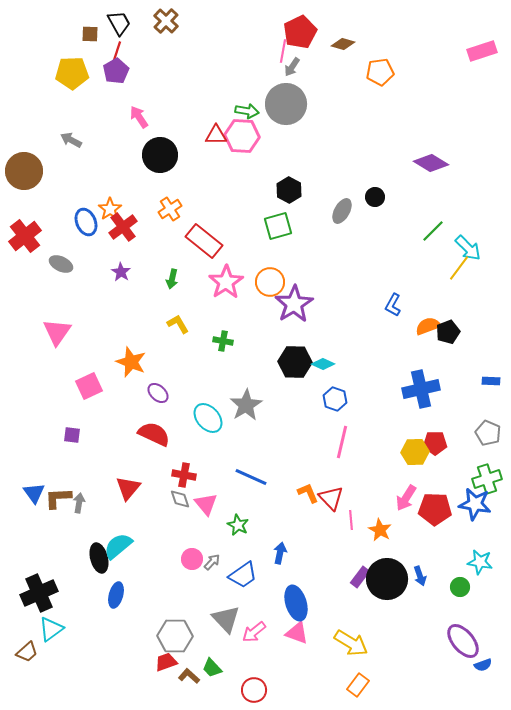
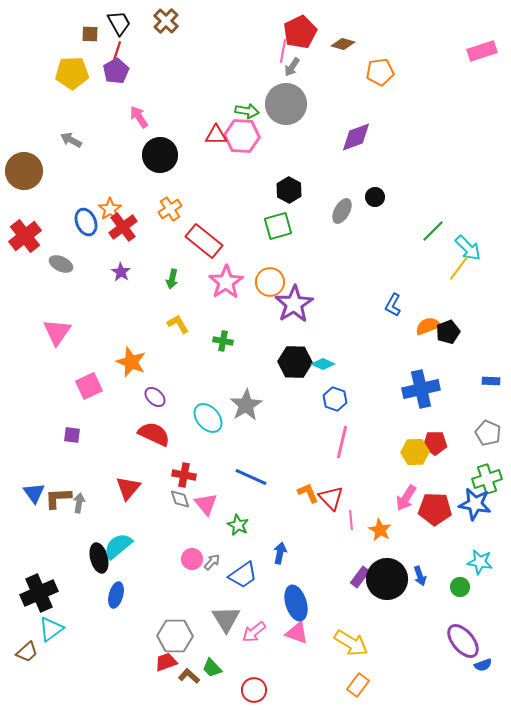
purple diamond at (431, 163): moved 75 px left, 26 px up; rotated 52 degrees counterclockwise
purple ellipse at (158, 393): moved 3 px left, 4 px down
gray triangle at (226, 619): rotated 12 degrees clockwise
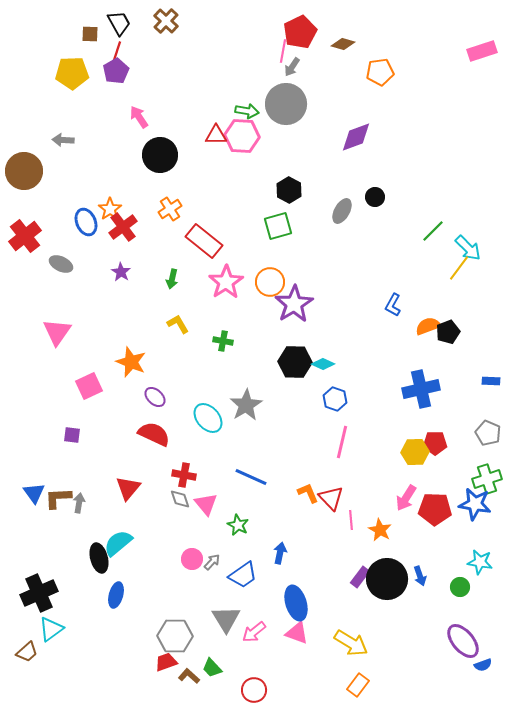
gray arrow at (71, 140): moved 8 px left; rotated 25 degrees counterclockwise
cyan semicircle at (118, 546): moved 3 px up
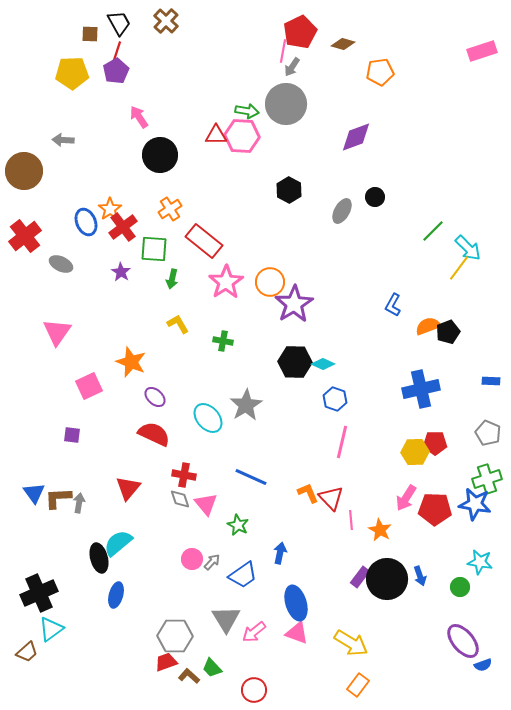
green square at (278, 226): moved 124 px left, 23 px down; rotated 20 degrees clockwise
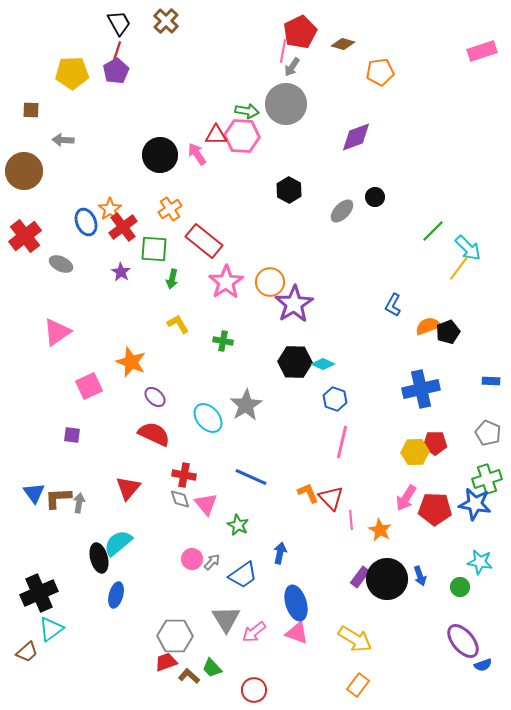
brown square at (90, 34): moved 59 px left, 76 px down
pink arrow at (139, 117): moved 58 px right, 37 px down
gray ellipse at (342, 211): rotated 15 degrees clockwise
pink triangle at (57, 332): rotated 20 degrees clockwise
yellow arrow at (351, 643): moved 4 px right, 4 px up
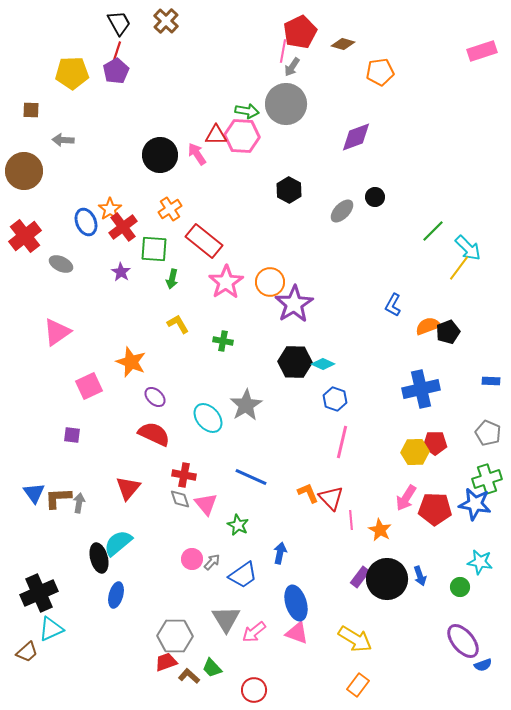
cyan triangle at (51, 629): rotated 12 degrees clockwise
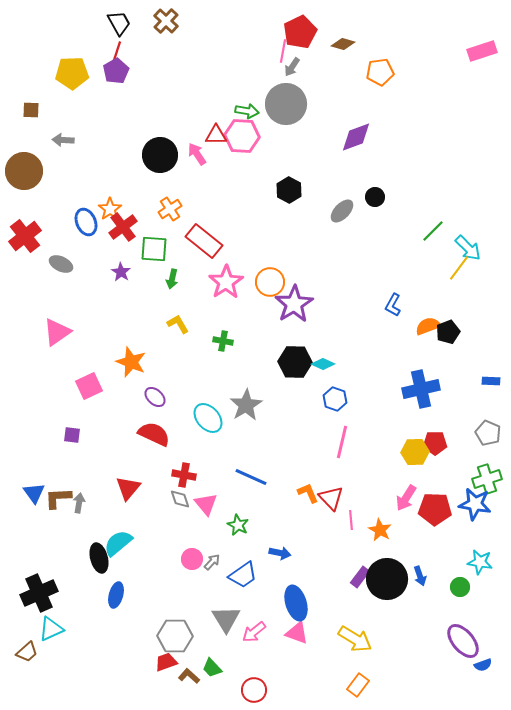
blue arrow at (280, 553): rotated 90 degrees clockwise
